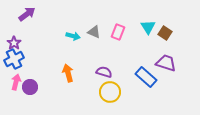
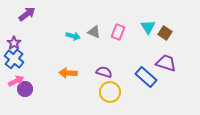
blue cross: rotated 24 degrees counterclockwise
orange arrow: rotated 72 degrees counterclockwise
pink arrow: moved 1 px up; rotated 49 degrees clockwise
purple circle: moved 5 px left, 2 px down
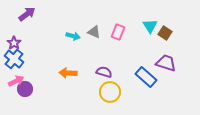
cyan triangle: moved 2 px right, 1 px up
